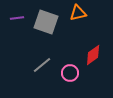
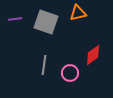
purple line: moved 2 px left, 1 px down
gray line: moved 2 px right; rotated 42 degrees counterclockwise
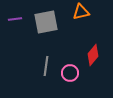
orange triangle: moved 3 px right, 1 px up
gray square: rotated 30 degrees counterclockwise
red diamond: rotated 15 degrees counterclockwise
gray line: moved 2 px right, 1 px down
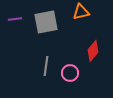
red diamond: moved 4 px up
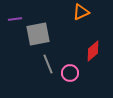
orange triangle: rotated 12 degrees counterclockwise
gray square: moved 8 px left, 12 px down
red diamond: rotated 10 degrees clockwise
gray line: moved 2 px right, 2 px up; rotated 30 degrees counterclockwise
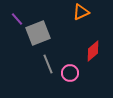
purple line: moved 2 px right; rotated 56 degrees clockwise
gray square: moved 1 px up; rotated 10 degrees counterclockwise
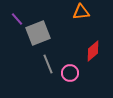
orange triangle: rotated 18 degrees clockwise
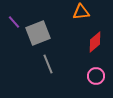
purple line: moved 3 px left, 3 px down
red diamond: moved 2 px right, 9 px up
pink circle: moved 26 px right, 3 px down
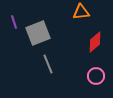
purple line: rotated 24 degrees clockwise
